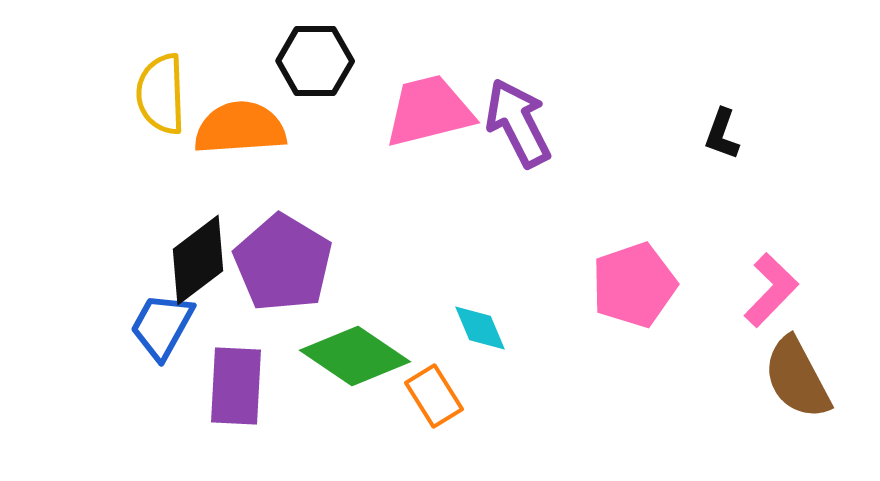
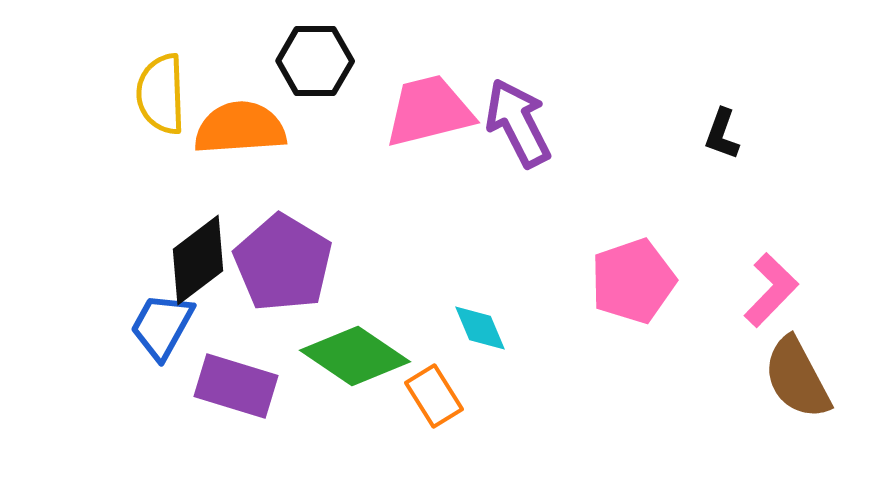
pink pentagon: moved 1 px left, 4 px up
purple rectangle: rotated 76 degrees counterclockwise
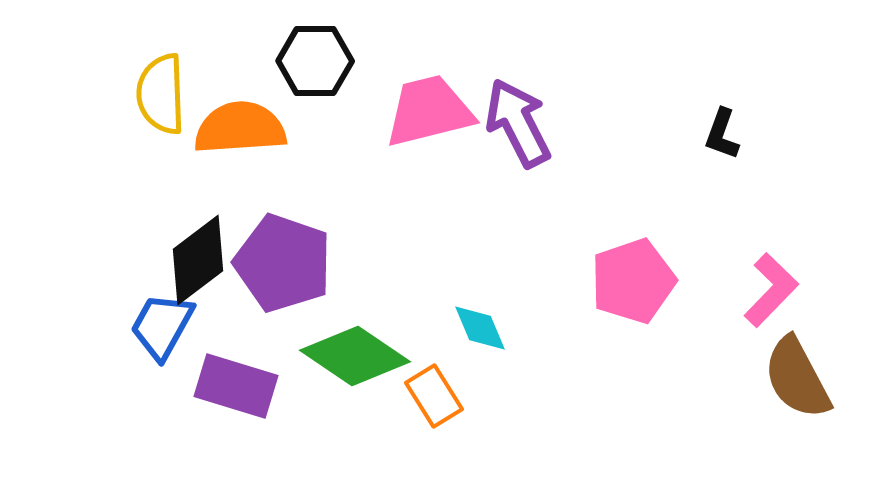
purple pentagon: rotated 12 degrees counterclockwise
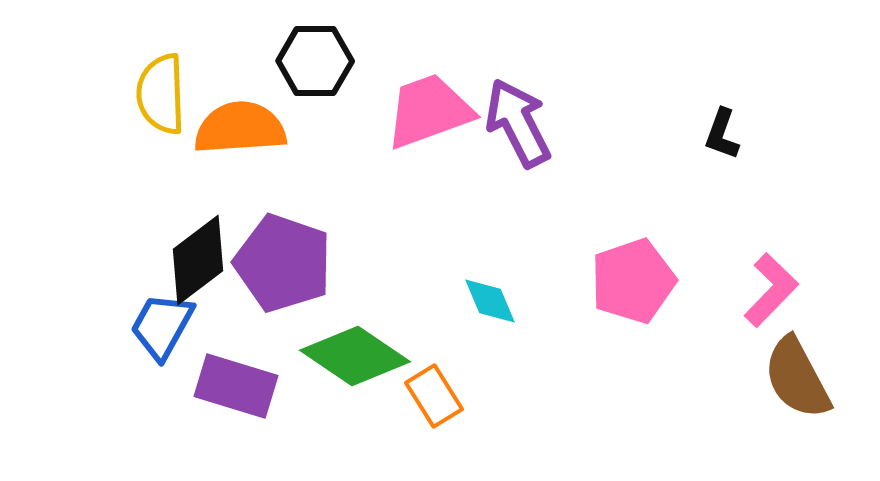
pink trapezoid: rotated 6 degrees counterclockwise
cyan diamond: moved 10 px right, 27 px up
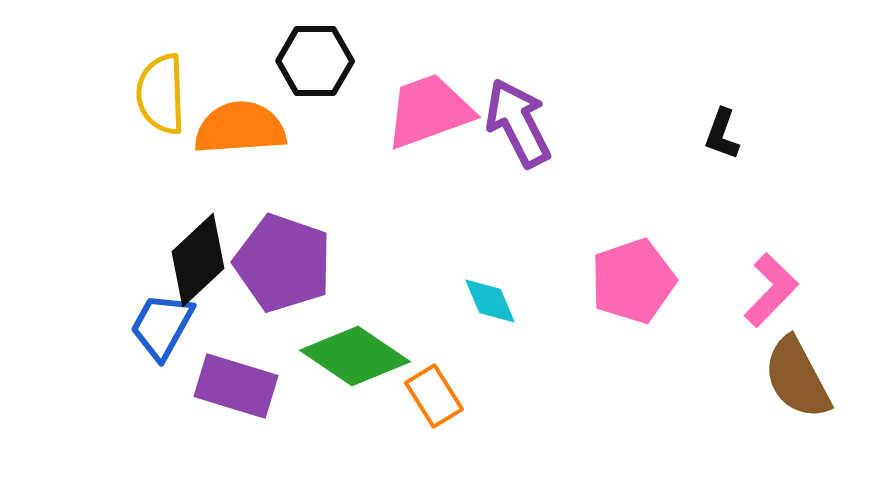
black diamond: rotated 6 degrees counterclockwise
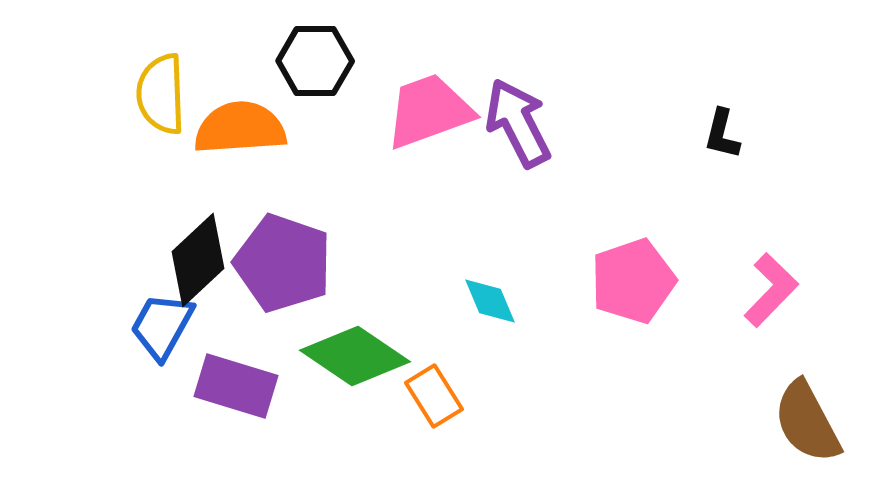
black L-shape: rotated 6 degrees counterclockwise
brown semicircle: moved 10 px right, 44 px down
